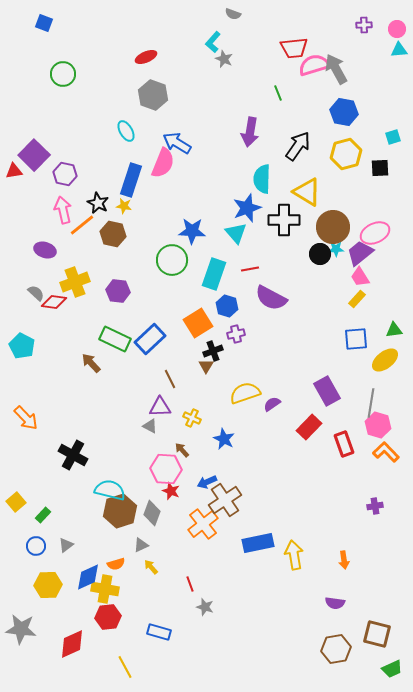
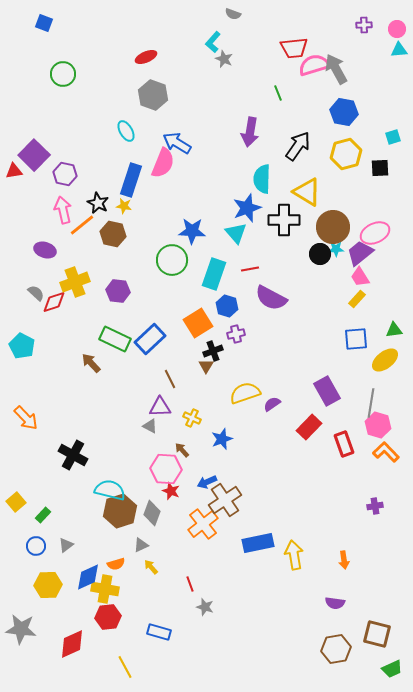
red diamond at (54, 302): rotated 25 degrees counterclockwise
blue star at (224, 439): moved 2 px left; rotated 25 degrees clockwise
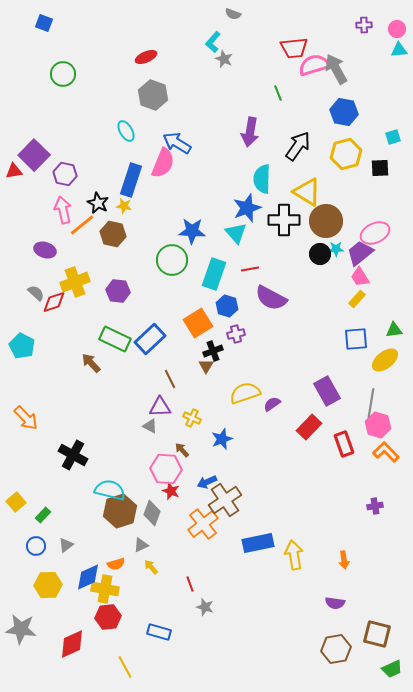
brown circle at (333, 227): moved 7 px left, 6 px up
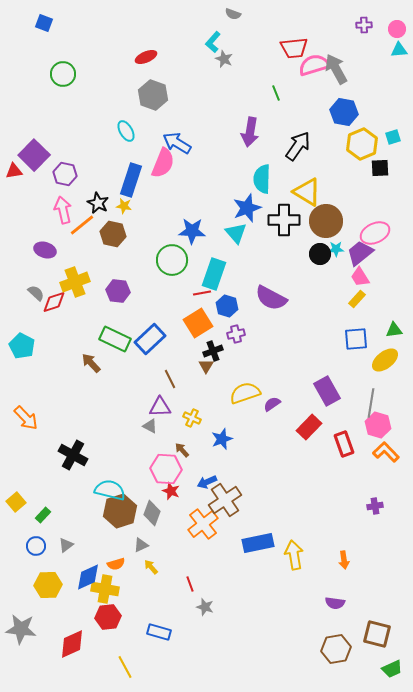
green line at (278, 93): moved 2 px left
yellow hexagon at (346, 154): moved 16 px right, 10 px up; rotated 8 degrees counterclockwise
red line at (250, 269): moved 48 px left, 24 px down
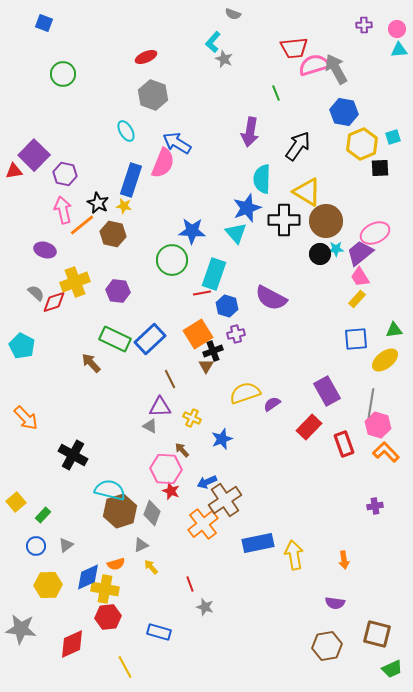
orange square at (198, 323): moved 11 px down
brown hexagon at (336, 649): moved 9 px left, 3 px up
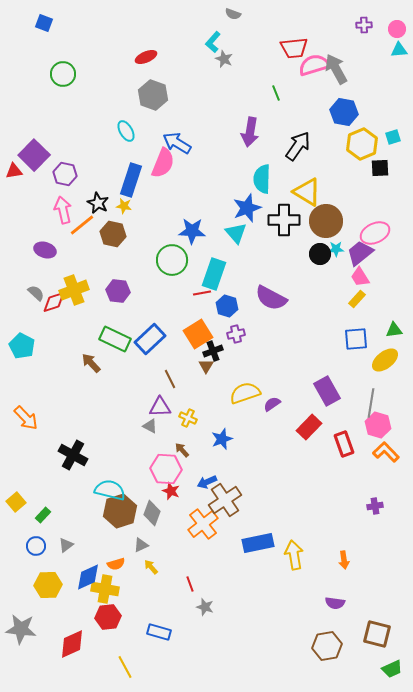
yellow cross at (75, 282): moved 1 px left, 8 px down
yellow cross at (192, 418): moved 4 px left
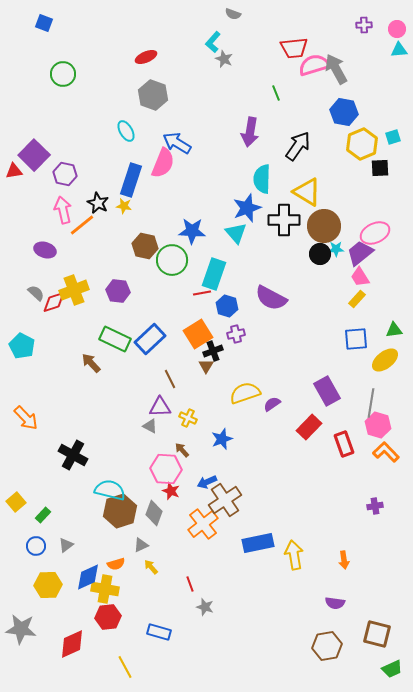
brown circle at (326, 221): moved 2 px left, 5 px down
brown hexagon at (113, 234): moved 32 px right, 12 px down
gray diamond at (152, 513): moved 2 px right
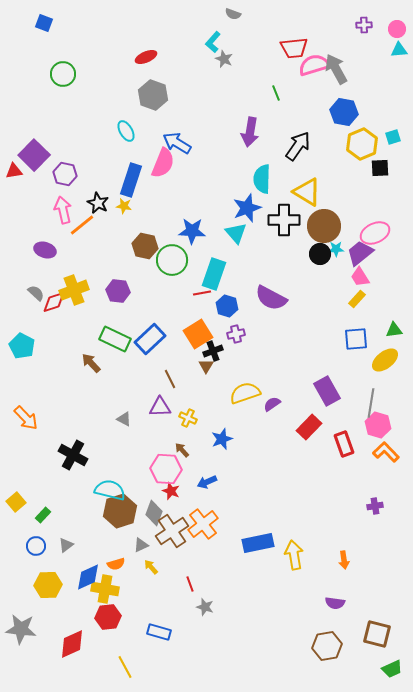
gray triangle at (150, 426): moved 26 px left, 7 px up
brown cross at (225, 500): moved 53 px left, 31 px down
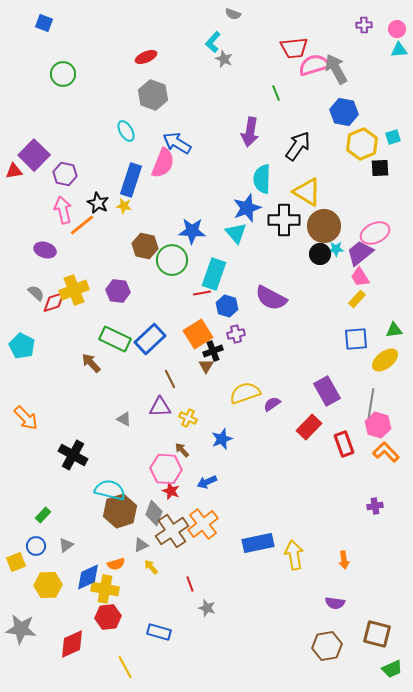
yellow square at (16, 502): moved 60 px down; rotated 18 degrees clockwise
gray star at (205, 607): moved 2 px right, 1 px down
